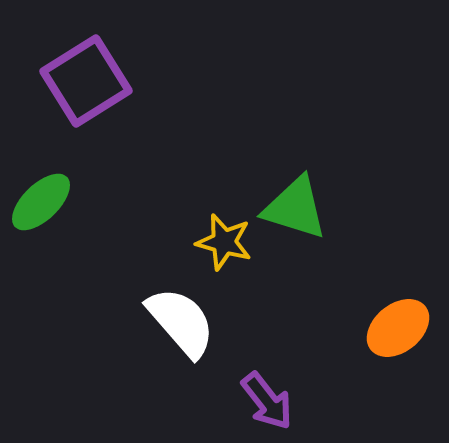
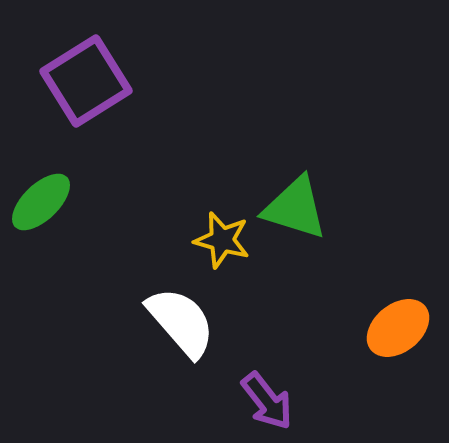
yellow star: moved 2 px left, 2 px up
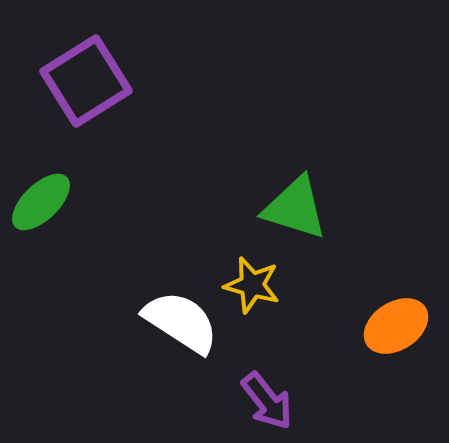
yellow star: moved 30 px right, 45 px down
white semicircle: rotated 16 degrees counterclockwise
orange ellipse: moved 2 px left, 2 px up; rotated 6 degrees clockwise
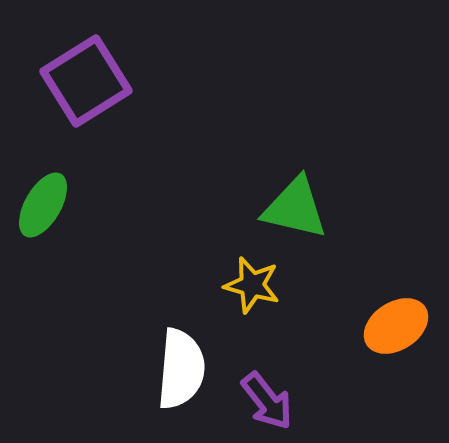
green ellipse: moved 2 px right, 3 px down; rotated 16 degrees counterclockwise
green triangle: rotated 4 degrees counterclockwise
white semicircle: moved 47 px down; rotated 62 degrees clockwise
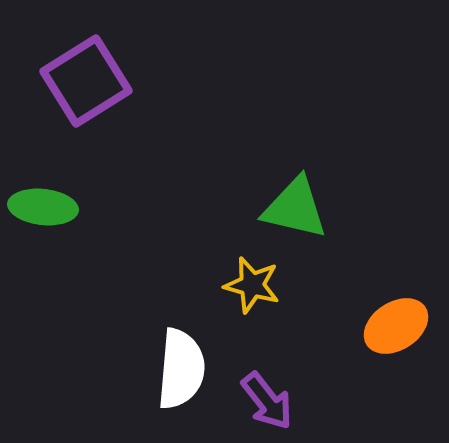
green ellipse: moved 2 px down; rotated 66 degrees clockwise
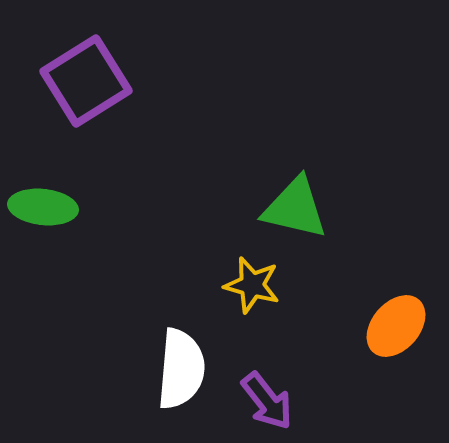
orange ellipse: rotated 16 degrees counterclockwise
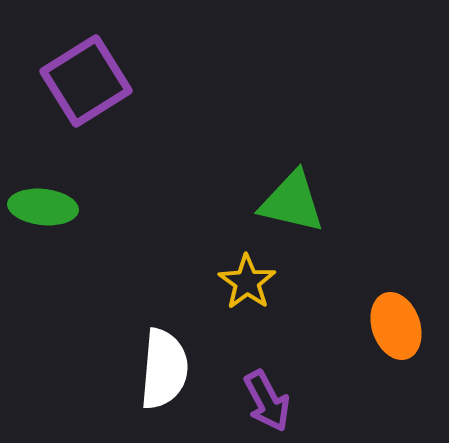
green triangle: moved 3 px left, 6 px up
yellow star: moved 5 px left, 3 px up; rotated 20 degrees clockwise
orange ellipse: rotated 60 degrees counterclockwise
white semicircle: moved 17 px left
purple arrow: rotated 10 degrees clockwise
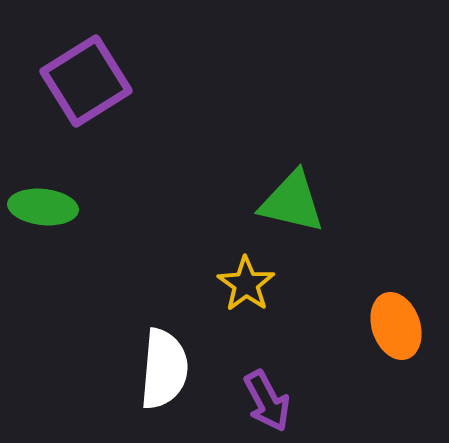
yellow star: moved 1 px left, 2 px down
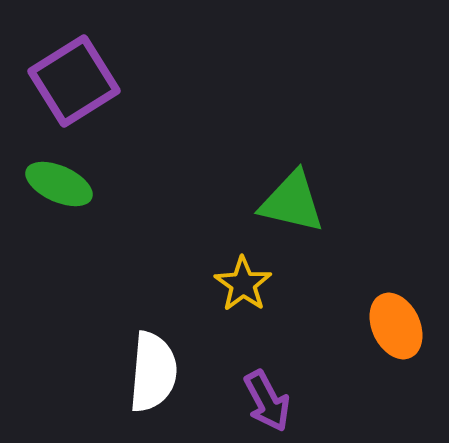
purple square: moved 12 px left
green ellipse: moved 16 px right, 23 px up; rotated 18 degrees clockwise
yellow star: moved 3 px left
orange ellipse: rotated 6 degrees counterclockwise
white semicircle: moved 11 px left, 3 px down
